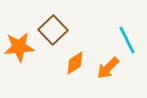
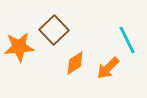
brown square: moved 1 px right
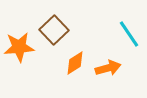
cyan line: moved 2 px right, 6 px up; rotated 8 degrees counterclockwise
orange arrow: rotated 150 degrees counterclockwise
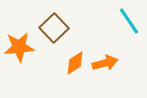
brown square: moved 2 px up
cyan line: moved 13 px up
orange arrow: moved 3 px left, 5 px up
